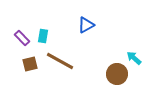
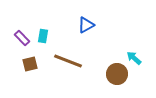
brown line: moved 8 px right; rotated 8 degrees counterclockwise
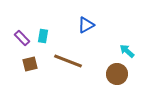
cyan arrow: moved 7 px left, 7 px up
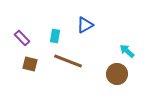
blue triangle: moved 1 px left
cyan rectangle: moved 12 px right
brown square: rotated 28 degrees clockwise
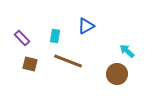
blue triangle: moved 1 px right, 1 px down
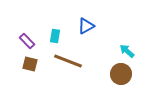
purple rectangle: moved 5 px right, 3 px down
brown circle: moved 4 px right
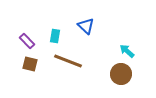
blue triangle: rotated 48 degrees counterclockwise
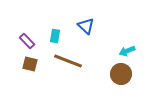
cyan arrow: rotated 63 degrees counterclockwise
